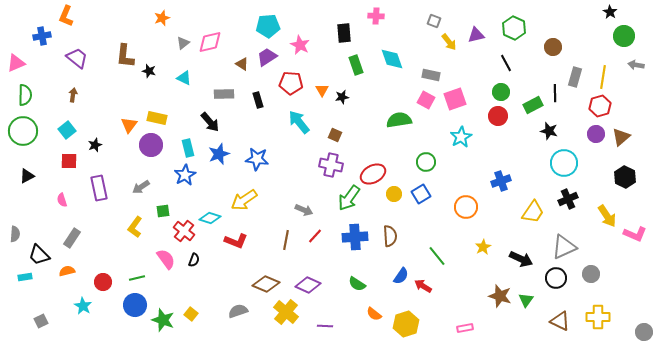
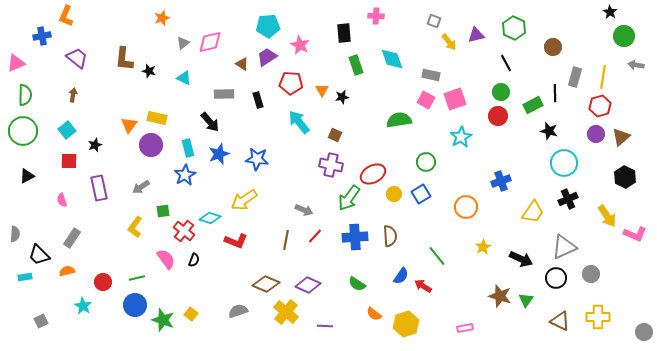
brown L-shape at (125, 56): moved 1 px left, 3 px down
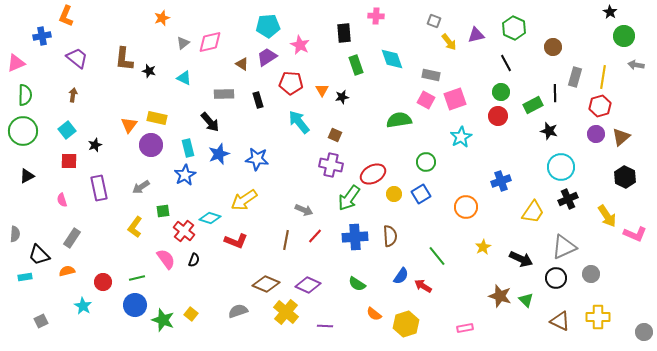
cyan circle at (564, 163): moved 3 px left, 4 px down
green triangle at (526, 300): rotated 21 degrees counterclockwise
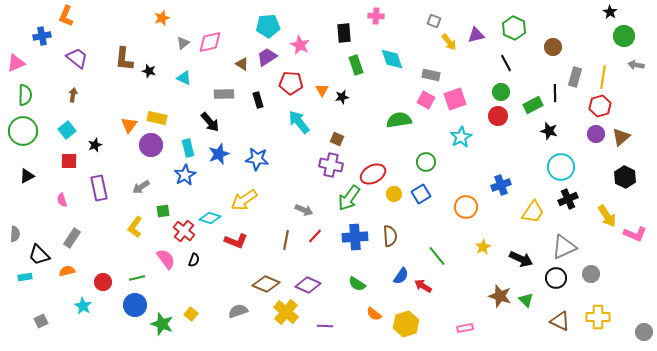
brown square at (335, 135): moved 2 px right, 4 px down
blue cross at (501, 181): moved 4 px down
green star at (163, 320): moved 1 px left, 4 px down
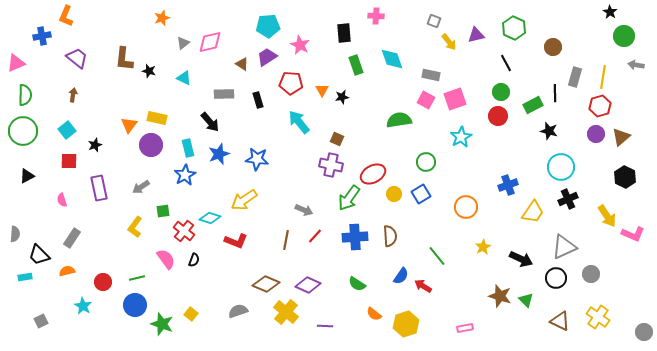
blue cross at (501, 185): moved 7 px right
pink L-shape at (635, 234): moved 2 px left
yellow cross at (598, 317): rotated 35 degrees clockwise
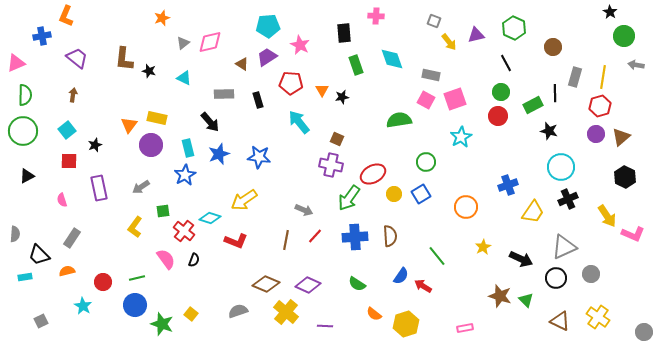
blue star at (257, 159): moved 2 px right, 2 px up
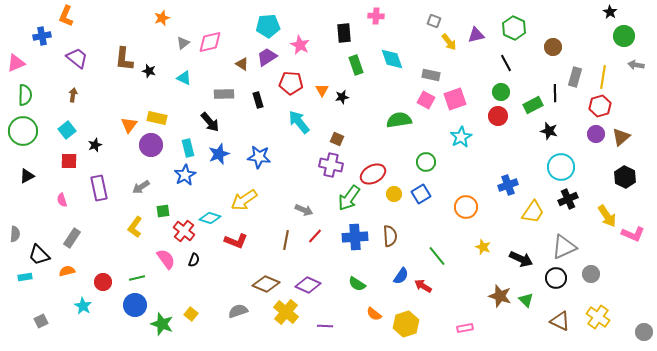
yellow star at (483, 247): rotated 21 degrees counterclockwise
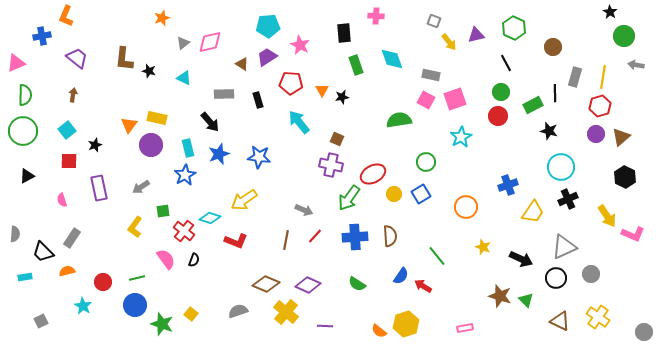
black trapezoid at (39, 255): moved 4 px right, 3 px up
orange semicircle at (374, 314): moved 5 px right, 17 px down
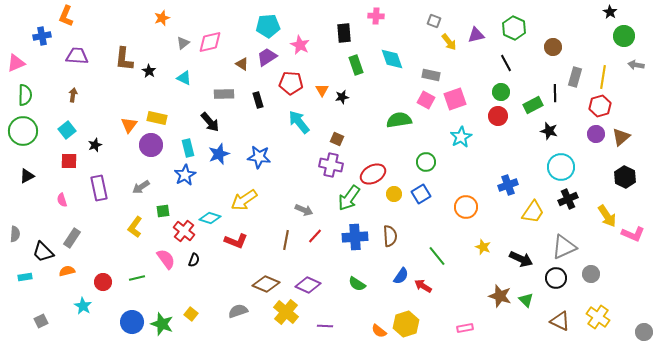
purple trapezoid at (77, 58): moved 2 px up; rotated 35 degrees counterclockwise
black star at (149, 71): rotated 16 degrees clockwise
blue circle at (135, 305): moved 3 px left, 17 px down
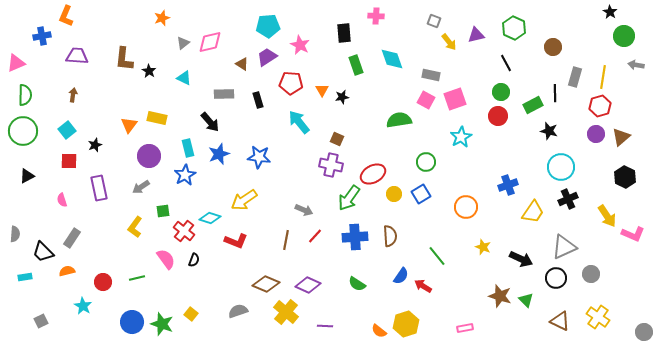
purple circle at (151, 145): moved 2 px left, 11 px down
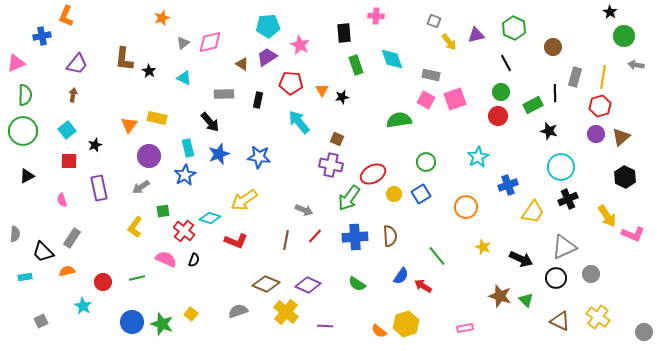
purple trapezoid at (77, 56): moved 8 px down; rotated 125 degrees clockwise
black rectangle at (258, 100): rotated 28 degrees clockwise
cyan star at (461, 137): moved 17 px right, 20 px down
pink semicircle at (166, 259): rotated 30 degrees counterclockwise
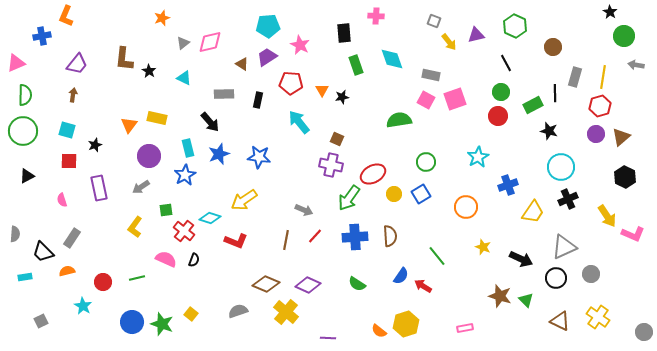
green hexagon at (514, 28): moved 1 px right, 2 px up
cyan square at (67, 130): rotated 36 degrees counterclockwise
green square at (163, 211): moved 3 px right, 1 px up
purple line at (325, 326): moved 3 px right, 12 px down
